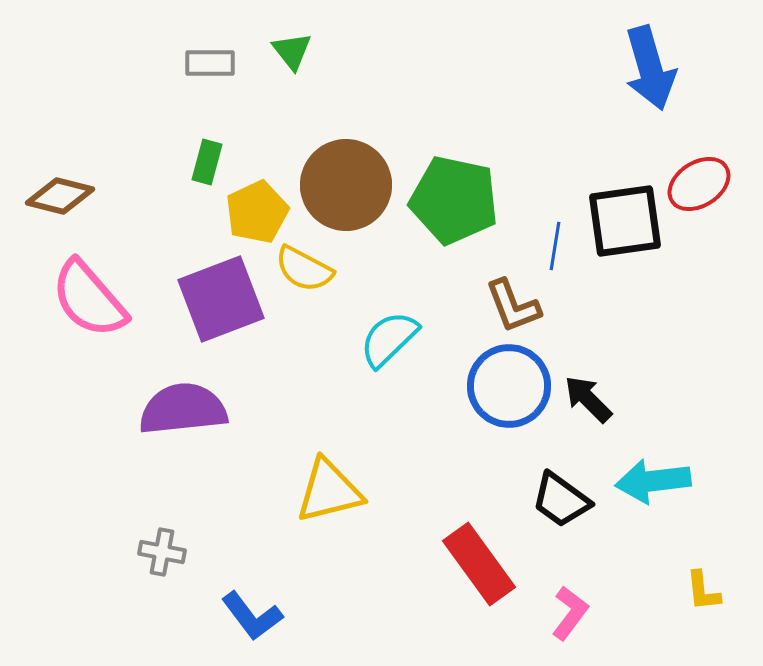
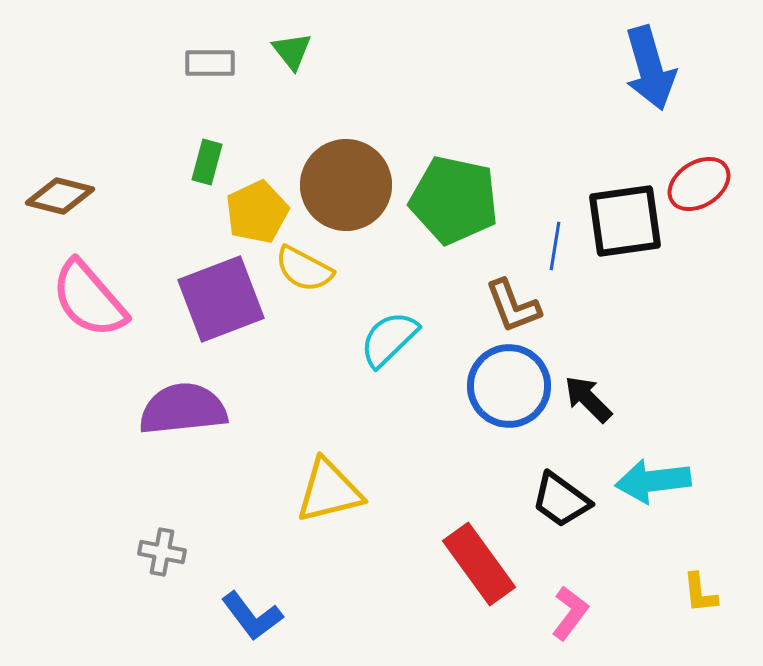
yellow L-shape: moved 3 px left, 2 px down
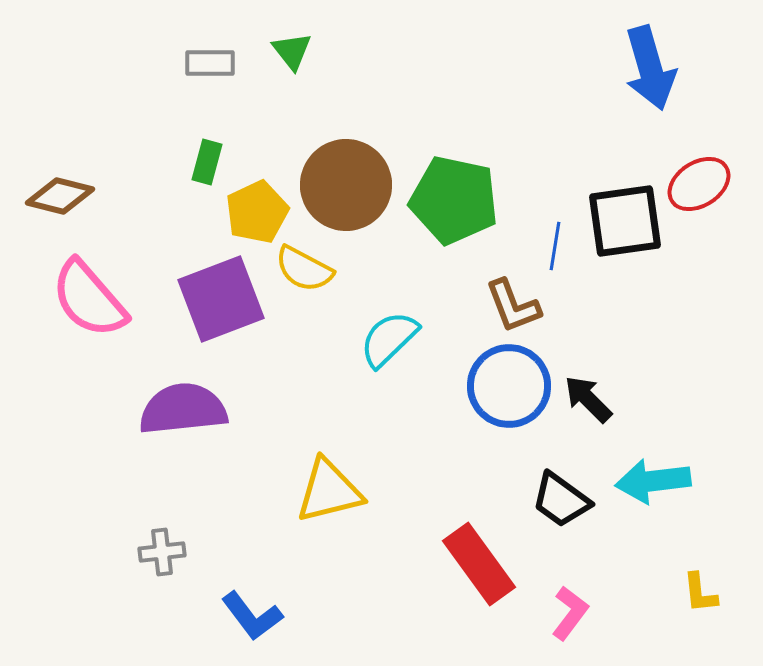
gray cross: rotated 18 degrees counterclockwise
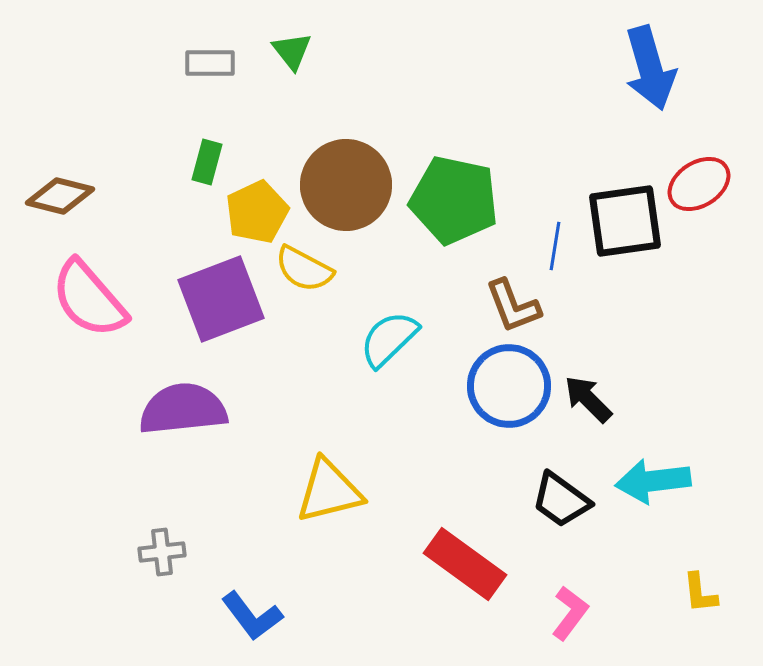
red rectangle: moved 14 px left; rotated 18 degrees counterclockwise
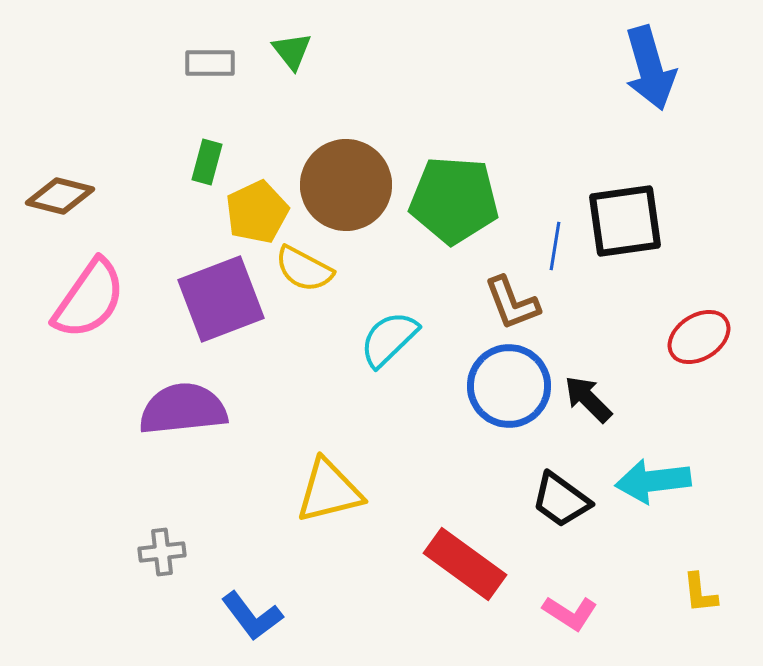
red ellipse: moved 153 px down
green pentagon: rotated 8 degrees counterclockwise
pink semicircle: rotated 104 degrees counterclockwise
brown L-shape: moved 1 px left, 3 px up
pink L-shape: rotated 86 degrees clockwise
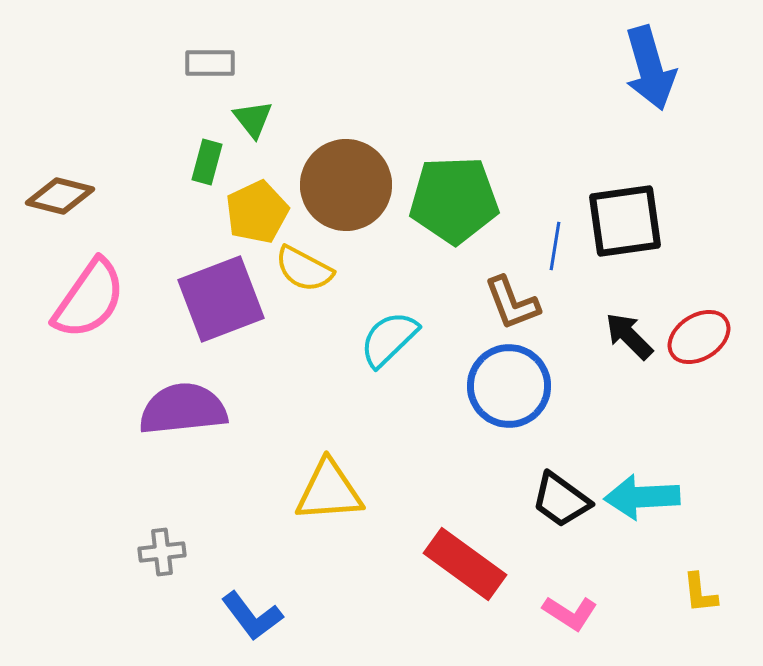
green triangle: moved 39 px left, 68 px down
green pentagon: rotated 6 degrees counterclockwise
black arrow: moved 41 px right, 63 px up
cyan arrow: moved 11 px left, 16 px down; rotated 4 degrees clockwise
yellow triangle: rotated 10 degrees clockwise
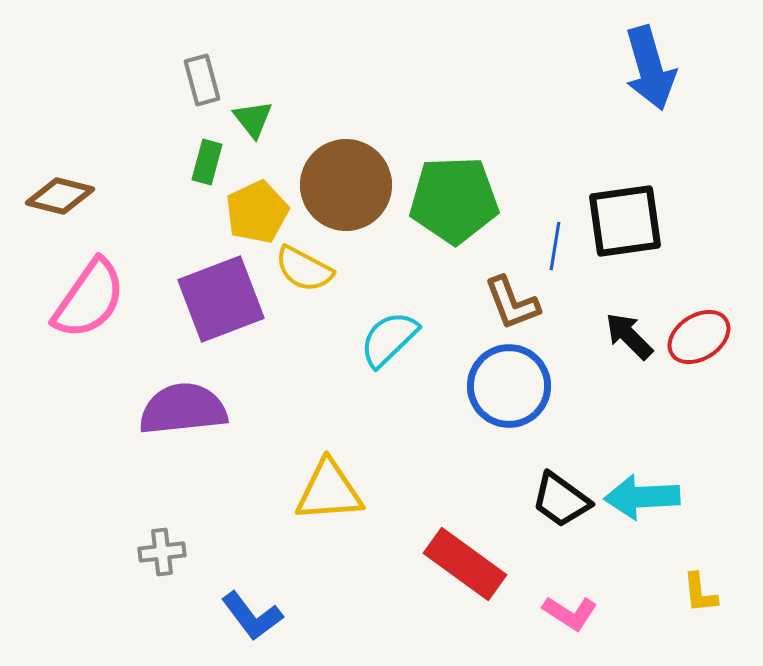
gray rectangle: moved 8 px left, 17 px down; rotated 75 degrees clockwise
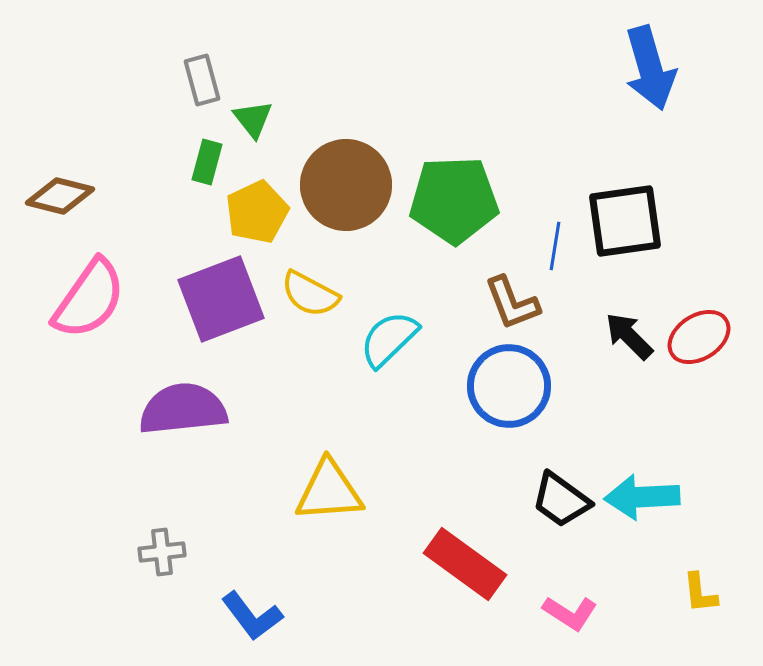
yellow semicircle: moved 6 px right, 25 px down
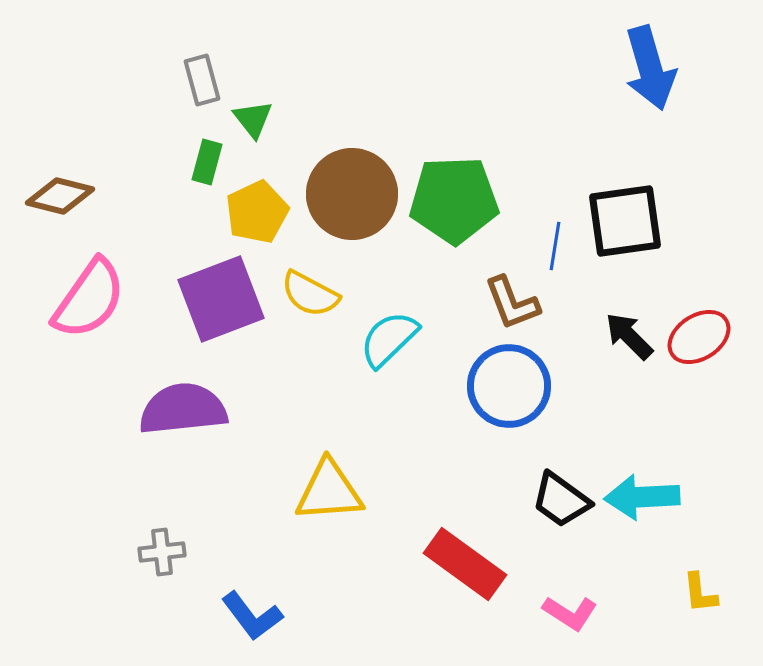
brown circle: moved 6 px right, 9 px down
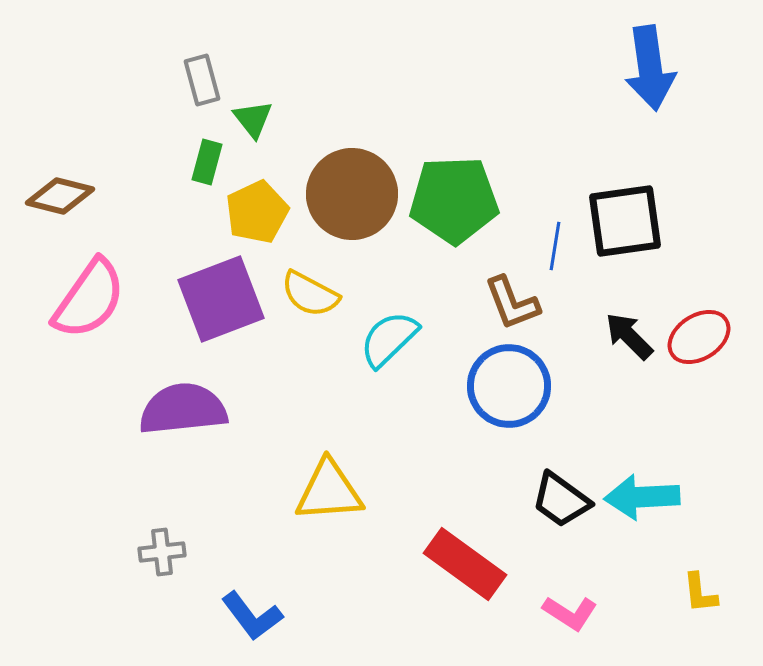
blue arrow: rotated 8 degrees clockwise
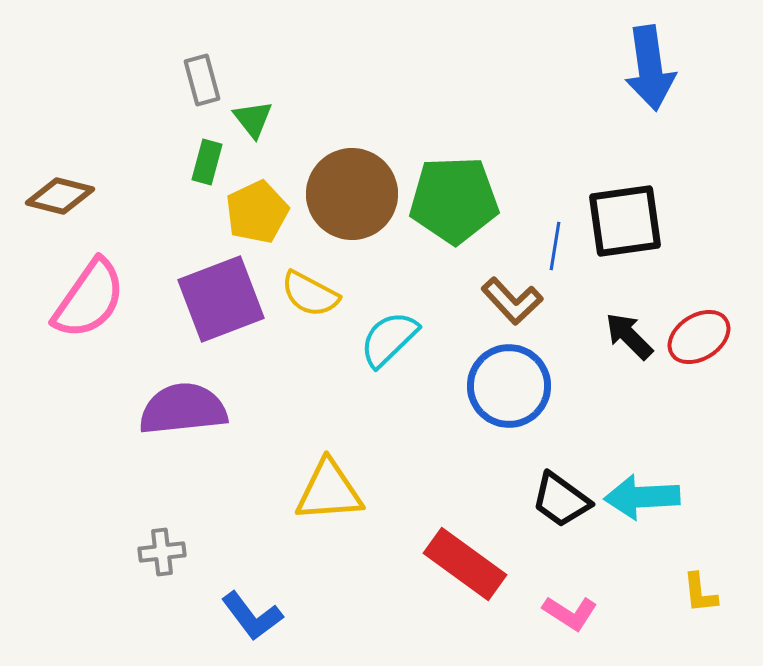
brown L-shape: moved 2 px up; rotated 22 degrees counterclockwise
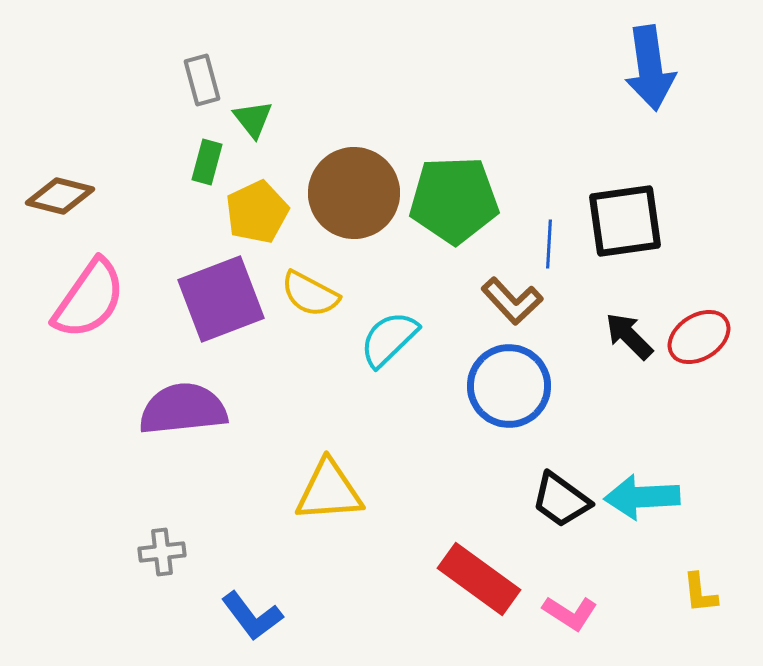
brown circle: moved 2 px right, 1 px up
blue line: moved 6 px left, 2 px up; rotated 6 degrees counterclockwise
red rectangle: moved 14 px right, 15 px down
